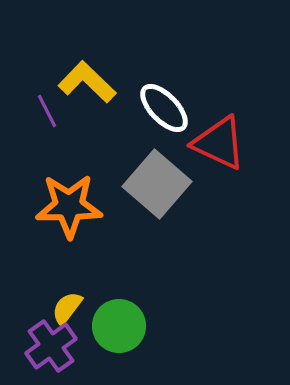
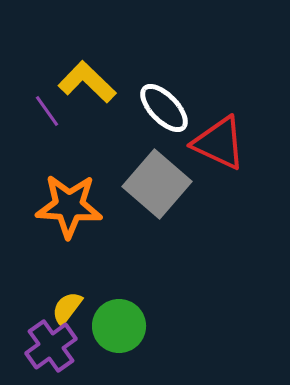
purple line: rotated 8 degrees counterclockwise
orange star: rotated 4 degrees clockwise
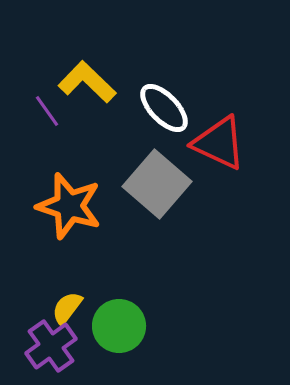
orange star: rotated 14 degrees clockwise
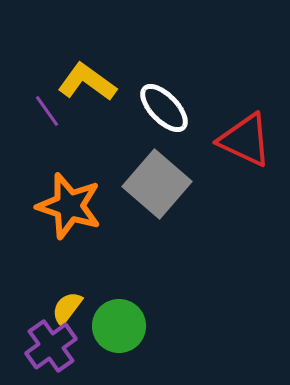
yellow L-shape: rotated 8 degrees counterclockwise
red triangle: moved 26 px right, 3 px up
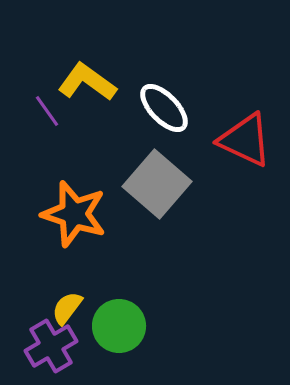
orange star: moved 5 px right, 8 px down
purple cross: rotated 6 degrees clockwise
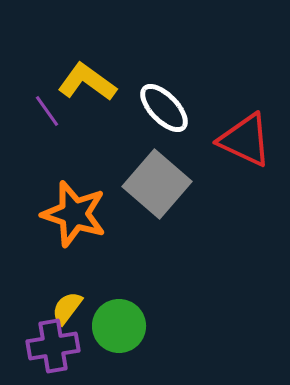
purple cross: moved 2 px right; rotated 21 degrees clockwise
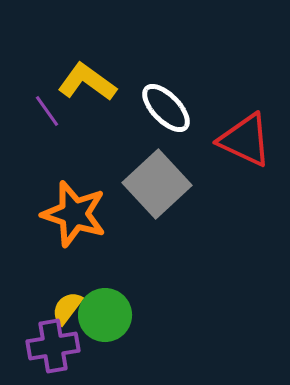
white ellipse: moved 2 px right
gray square: rotated 6 degrees clockwise
green circle: moved 14 px left, 11 px up
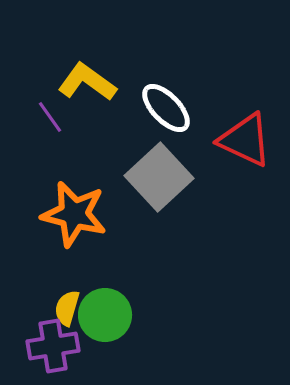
purple line: moved 3 px right, 6 px down
gray square: moved 2 px right, 7 px up
orange star: rotated 4 degrees counterclockwise
yellow semicircle: rotated 21 degrees counterclockwise
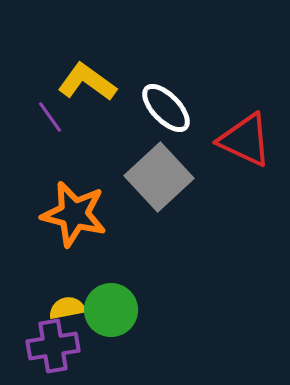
yellow semicircle: rotated 63 degrees clockwise
green circle: moved 6 px right, 5 px up
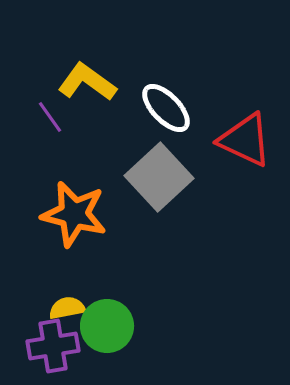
green circle: moved 4 px left, 16 px down
